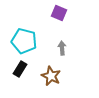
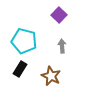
purple square: moved 2 px down; rotated 21 degrees clockwise
gray arrow: moved 2 px up
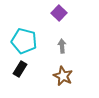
purple square: moved 2 px up
brown star: moved 12 px right
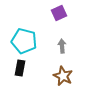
purple square: rotated 21 degrees clockwise
black rectangle: moved 1 px up; rotated 21 degrees counterclockwise
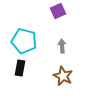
purple square: moved 1 px left, 2 px up
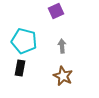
purple square: moved 2 px left
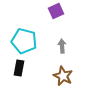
black rectangle: moved 1 px left
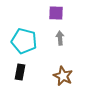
purple square: moved 2 px down; rotated 28 degrees clockwise
gray arrow: moved 2 px left, 8 px up
black rectangle: moved 1 px right, 4 px down
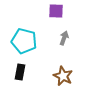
purple square: moved 2 px up
gray arrow: moved 4 px right; rotated 24 degrees clockwise
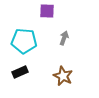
purple square: moved 9 px left
cyan pentagon: rotated 10 degrees counterclockwise
black rectangle: rotated 56 degrees clockwise
